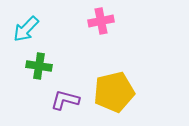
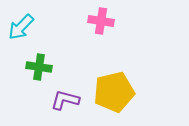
pink cross: rotated 20 degrees clockwise
cyan arrow: moved 5 px left, 2 px up
green cross: moved 1 px down
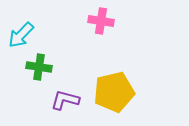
cyan arrow: moved 8 px down
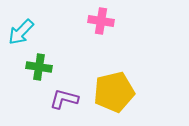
cyan arrow: moved 3 px up
purple L-shape: moved 1 px left, 1 px up
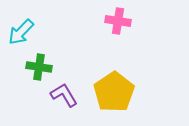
pink cross: moved 17 px right
yellow pentagon: rotated 21 degrees counterclockwise
purple L-shape: moved 4 px up; rotated 44 degrees clockwise
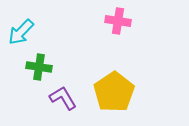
purple L-shape: moved 1 px left, 3 px down
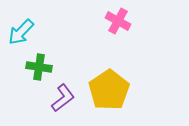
pink cross: rotated 20 degrees clockwise
yellow pentagon: moved 5 px left, 2 px up
purple L-shape: rotated 84 degrees clockwise
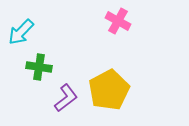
yellow pentagon: rotated 6 degrees clockwise
purple L-shape: moved 3 px right
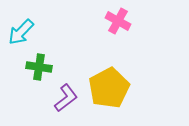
yellow pentagon: moved 2 px up
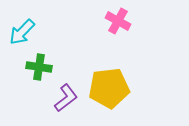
cyan arrow: moved 1 px right
yellow pentagon: rotated 21 degrees clockwise
